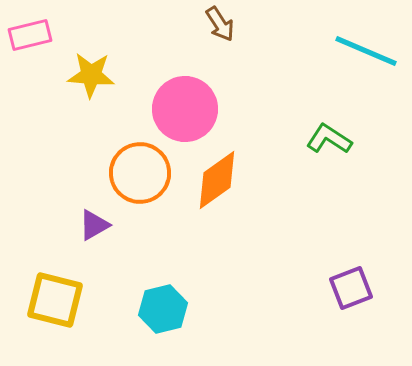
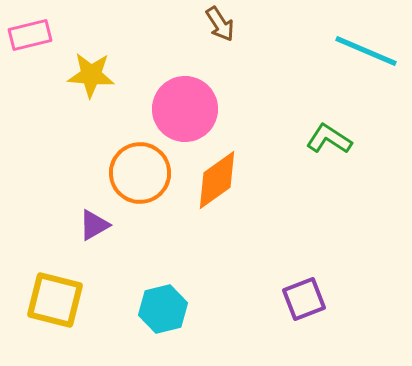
purple square: moved 47 px left, 11 px down
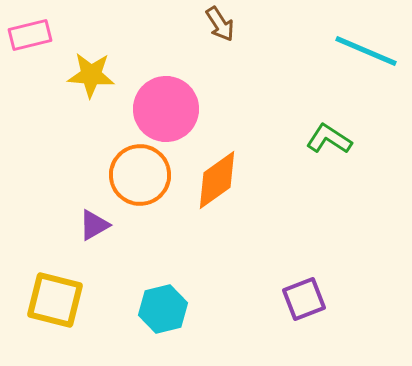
pink circle: moved 19 px left
orange circle: moved 2 px down
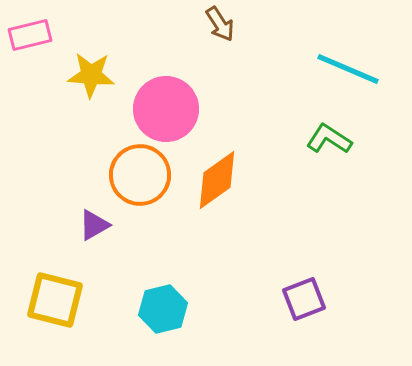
cyan line: moved 18 px left, 18 px down
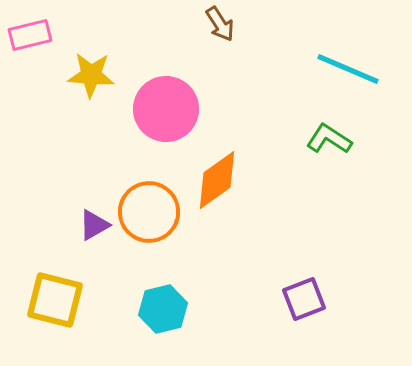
orange circle: moved 9 px right, 37 px down
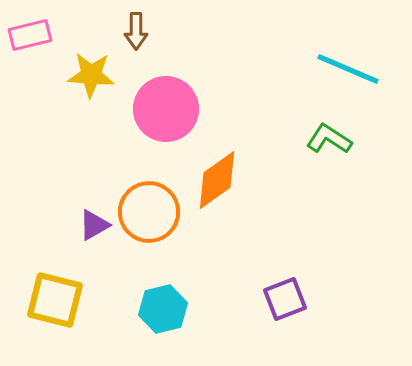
brown arrow: moved 84 px left, 7 px down; rotated 33 degrees clockwise
purple square: moved 19 px left
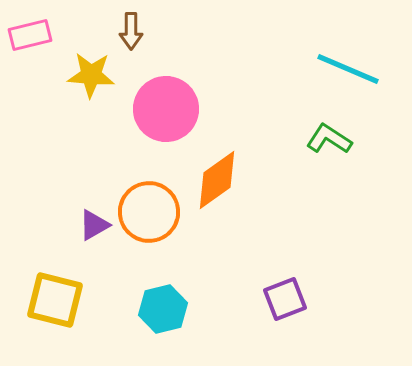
brown arrow: moved 5 px left
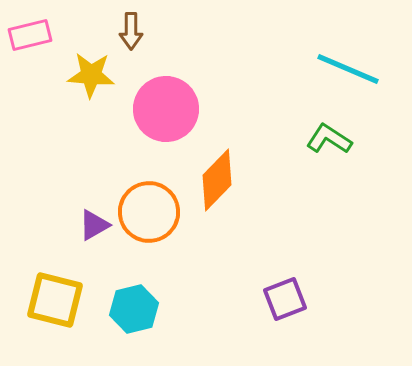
orange diamond: rotated 10 degrees counterclockwise
cyan hexagon: moved 29 px left
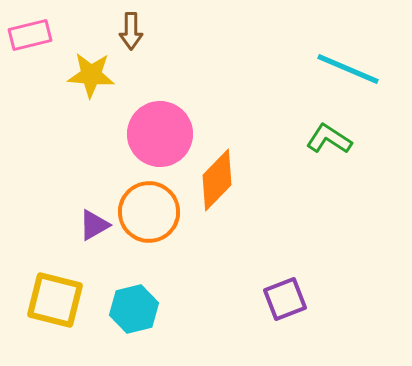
pink circle: moved 6 px left, 25 px down
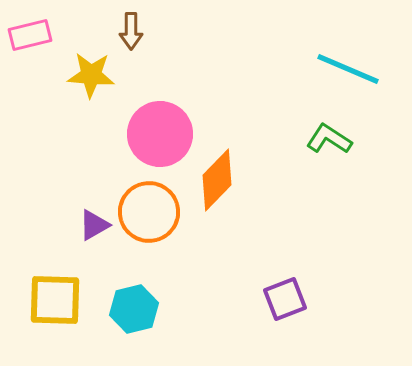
yellow square: rotated 12 degrees counterclockwise
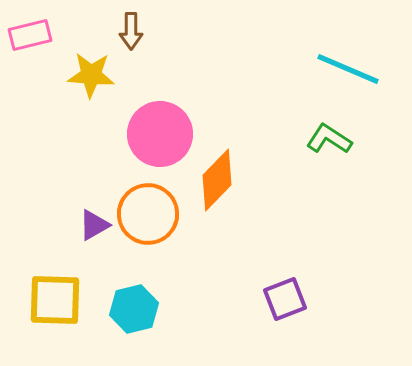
orange circle: moved 1 px left, 2 px down
